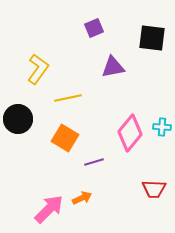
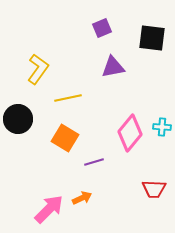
purple square: moved 8 px right
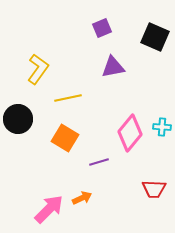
black square: moved 3 px right, 1 px up; rotated 16 degrees clockwise
purple line: moved 5 px right
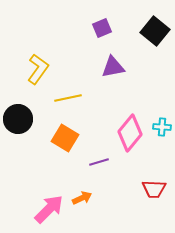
black square: moved 6 px up; rotated 16 degrees clockwise
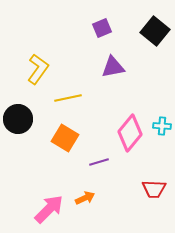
cyan cross: moved 1 px up
orange arrow: moved 3 px right
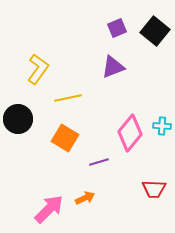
purple square: moved 15 px right
purple triangle: rotated 10 degrees counterclockwise
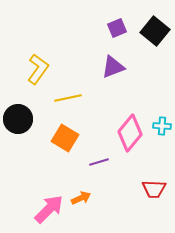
orange arrow: moved 4 px left
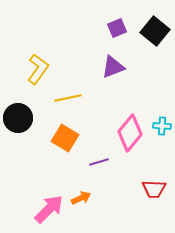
black circle: moved 1 px up
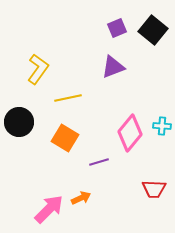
black square: moved 2 px left, 1 px up
black circle: moved 1 px right, 4 px down
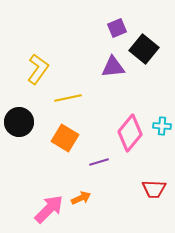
black square: moved 9 px left, 19 px down
purple triangle: rotated 15 degrees clockwise
